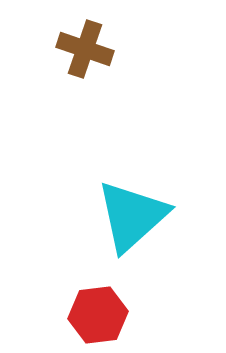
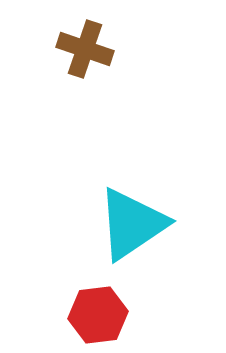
cyan triangle: moved 8 px down; rotated 8 degrees clockwise
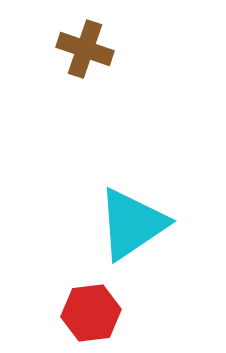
red hexagon: moved 7 px left, 2 px up
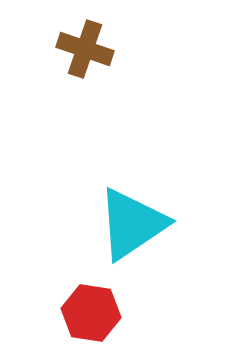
red hexagon: rotated 16 degrees clockwise
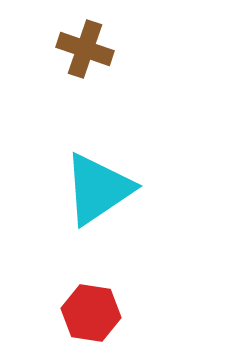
cyan triangle: moved 34 px left, 35 px up
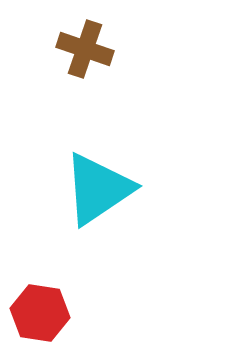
red hexagon: moved 51 px left
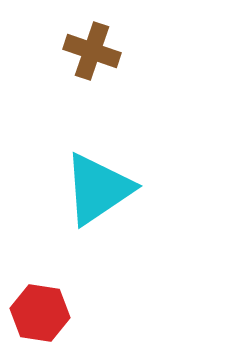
brown cross: moved 7 px right, 2 px down
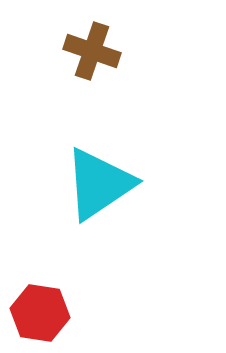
cyan triangle: moved 1 px right, 5 px up
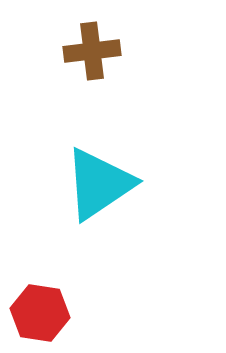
brown cross: rotated 26 degrees counterclockwise
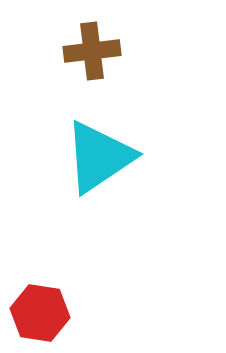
cyan triangle: moved 27 px up
